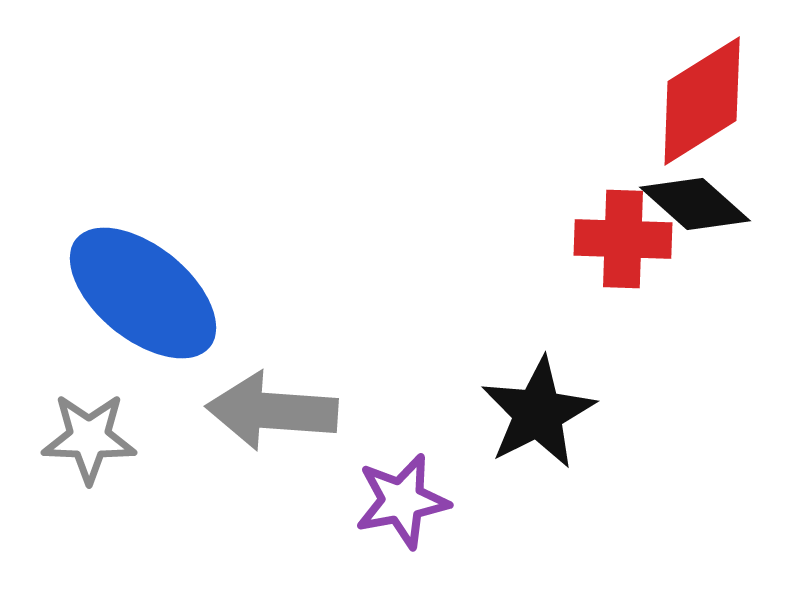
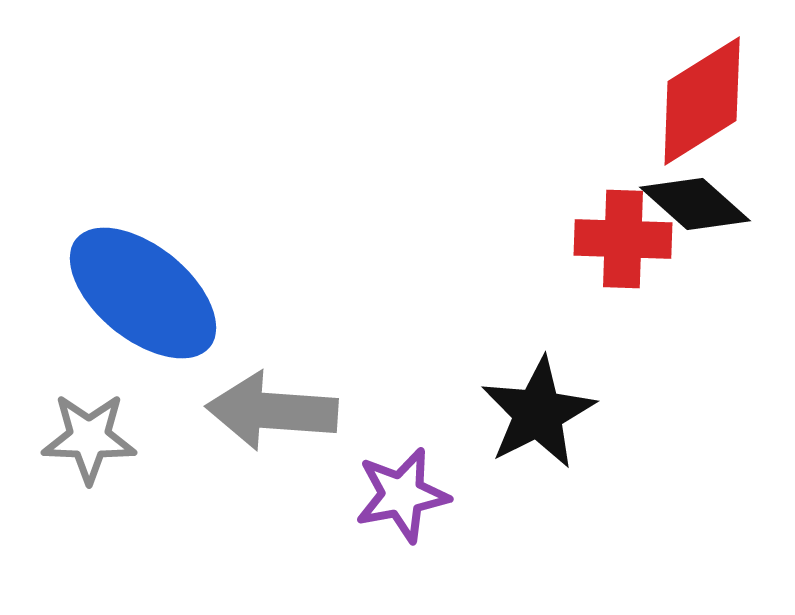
purple star: moved 6 px up
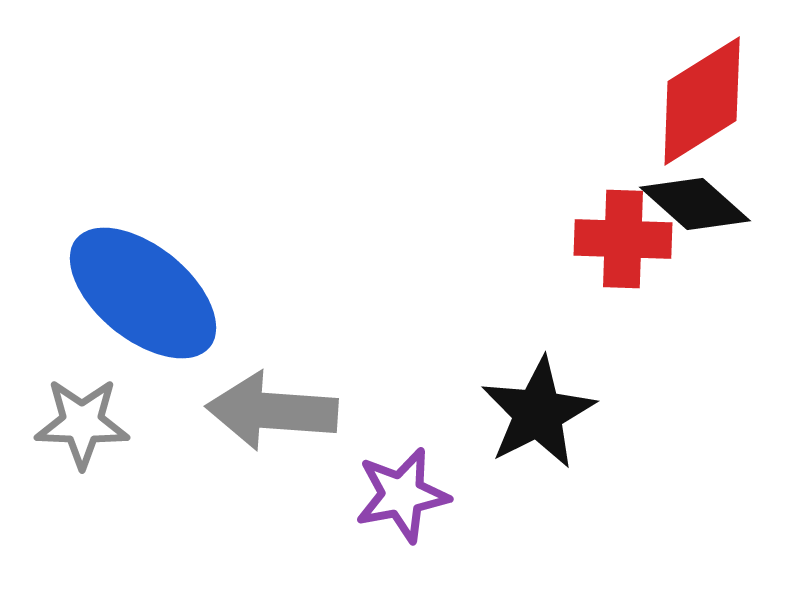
gray star: moved 7 px left, 15 px up
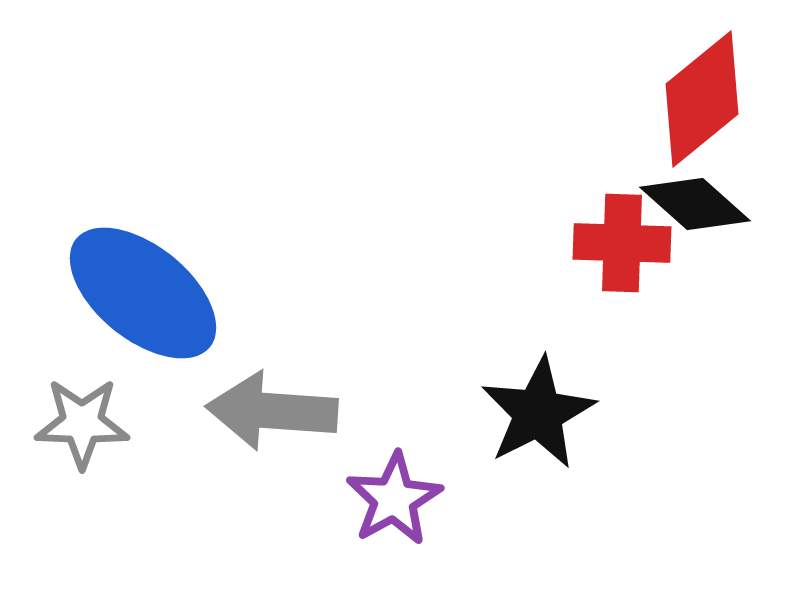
red diamond: moved 2 px up; rotated 7 degrees counterclockwise
red cross: moved 1 px left, 4 px down
purple star: moved 8 px left, 4 px down; rotated 18 degrees counterclockwise
